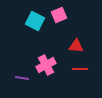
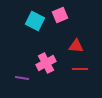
pink square: moved 1 px right
pink cross: moved 2 px up
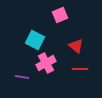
cyan square: moved 19 px down
red triangle: rotated 35 degrees clockwise
purple line: moved 1 px up
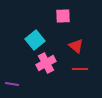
pink square: moved 3 px right, 1 px down; rotated 21 degrees clockwise
cyan square: rotated 24 degrees clockwise
purple line: moved 10 px left, 7 px down
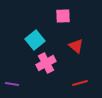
red line: moved 14 px down; rotated 14 degrees counterclockwise
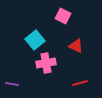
pink square: rotated 28 degrees clockwise
red triangle: rotated 14 degrees counterclockwise
pink cross: rotated 18 degrees clockwise
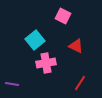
red line: rotated 42 degrees counterclockwise
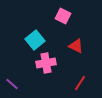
purple line: rotated 32 degrees clockwise
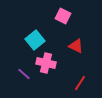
pink cross: rotated 24 degrees clockwise
purple line: moved 12 px right, 10 px up
